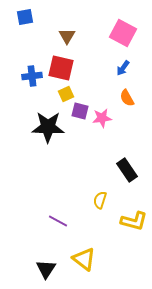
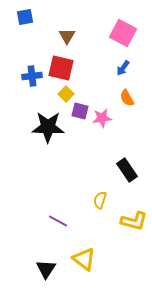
yellow square: rotated 21 degrees counterclockwise
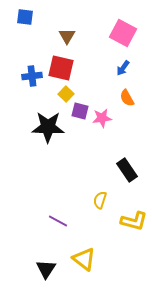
blue square: rotated 18 degrees clockwise
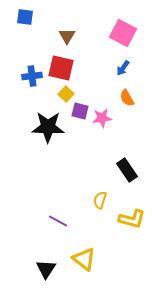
yellow L-shape: moved 2 px left, 2 px up
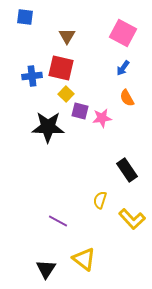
yellow L-shape: rotated 32 degrees clockwise
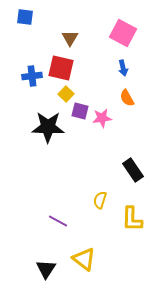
brown triangle: moved 3 px right, 2 px down
blue arrow: rotated 49 degrees counterclockwise
black rectangle: moved 6 px right
yellow L-shape: rotated 44 degrees clockwise
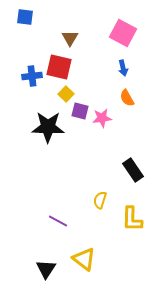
red square: moved 2 px left, 1 px up
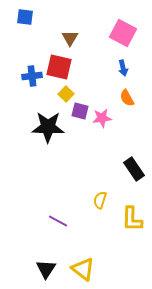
black rectangle: moved 1 px right, 1 px up
yellow triangle: moved 1 px left, 10 px down
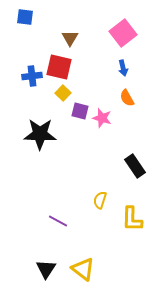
pink square: rotated 24 degrees clockwise
yellow square: moved 3 px left, 1 px up
pink star: rotated 24 degrees clockwise
black star: moved 8 px left, 7 px down
black rectangle: moved 1 px right, 3 px up
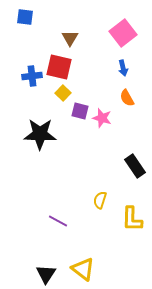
black triangle: moved 5 px down
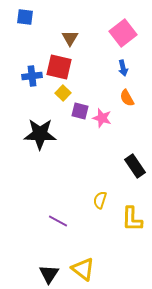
black triangle: moved 3 px right
